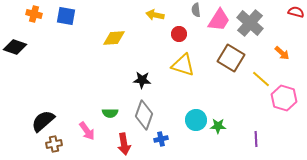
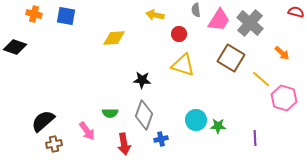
purple line: moved 1 px left, 1 px up
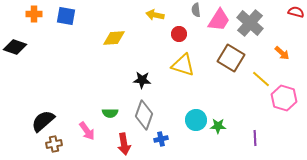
orange cross: rotated 14 degrees counterclockwise
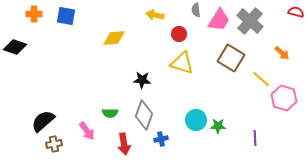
gray cross: moved 2 px up
yellow triangle: moved 1 px left, 2 px up
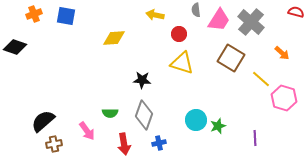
orange cross: rotated 21 degrees counterclockwise
gray cross: moved 1 px right, 1 px down
green star: rotated 21 degrees counterclockwise
blue cross: moved 2 px left, 4 px down
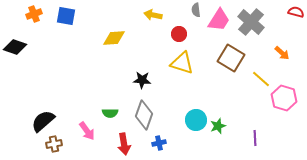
yellow arrow: moved 2 px left
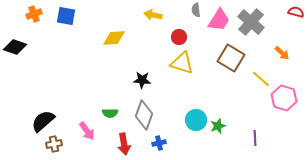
red circle: moved 3 px down
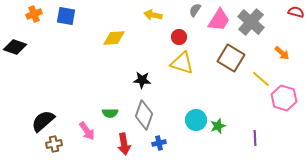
gray semicircle: moved 1 px left; rotated 40 degrees clockwise
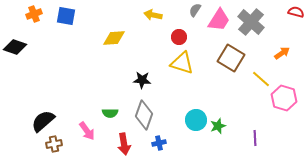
orange arrow: rotated 77 degrees counterclockwise
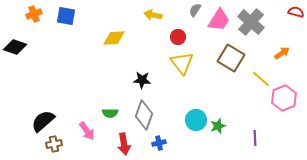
red circle: moved 1 px left
yellow triangle: rotated 35 degrees clockwise
pink hexagon: rotated 20 degrees clockwise
